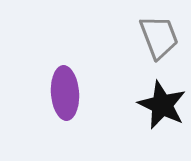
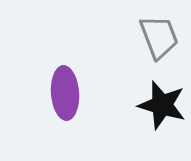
black star: rotated 9 degrees counterclockwise
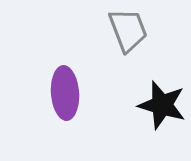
gray trapezoid: moved 31 px left, 7 px up
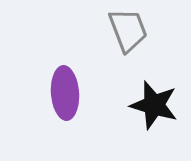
black star: moved 8 px left
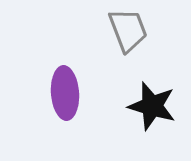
black star: moved 2 px left, 1 px down
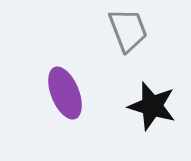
purple ellipse: rotated 18 degrees counterclockwise
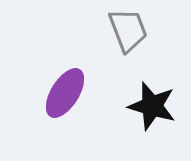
purple ellipse: rotated 54 degrees clockwise
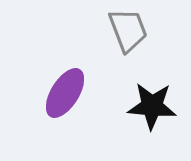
black star: rotated 12 degrees counterclockwise
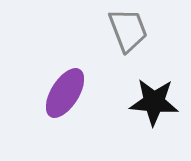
black star: moved 2 px right, 4 px up
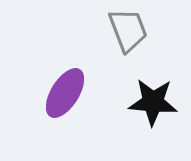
black star: moved 1 px left
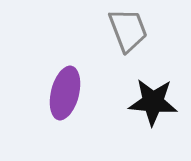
purple ellipse: rotated 18 degrees counterclockwise
